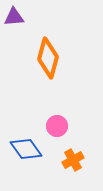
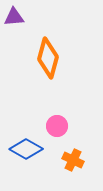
blue diamond: rotated 24 degrees counterclockwise
orange cross: rotated 35 degrees counterclockwise
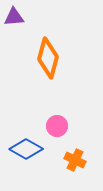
orange cross: moved 2 px right
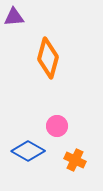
blue diamond: moved 2 px right, 2 px down
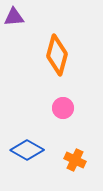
orange diamond: moved 9 px right, 3 px up
pink circle: moved 6 px right, 18 px up
blue diamond: moved 1 px left, 1 px up
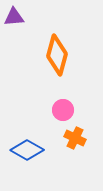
pink circle: moved 2 px down
orange cross: moved 22 px up
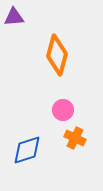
blue diamond: rotated 48 degrees counterclockwise
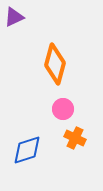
purple triangle: rotated 20 degrees counterclockwise
orange diamond: moved 2 px left, 9 px down
pink circle: moved 1 px up
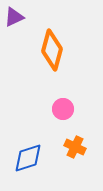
orange diamond: moved 3 px left, 14 px up
orange cross: moved 9 px down
blue diamond: moved 1 px right, 8 px down
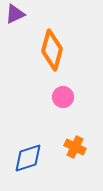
purple triangle: moved 1 px right, 3 px up
pink circle: moved 12 px up
